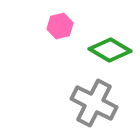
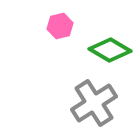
gray cross: rotated 30 degrees clockwise
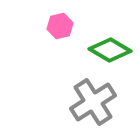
gray cross: moved 1 px left, 1 px up
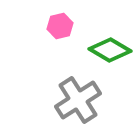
gray cross: moved 15 px left, 2 px up
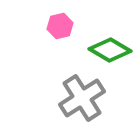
gray cross: moved 4 px right, 2 px up
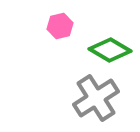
gray cross: moved 14 px right
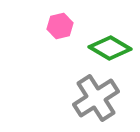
green diamond: moved 2 px up
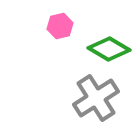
green diamond: moved 1 px left, 1 px down
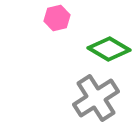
pink hexagon: moved 3 px left, 8 px up
